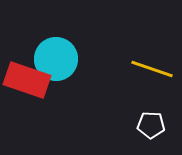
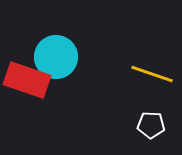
cyan circle: moved 2 px up
yellow line: moved 5 px down
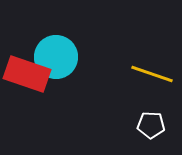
red rectangle: moved 6 px up
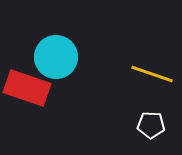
red rectangle: moved 14 px down
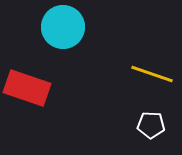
cyan circle: moved 7 px right, 30 px up
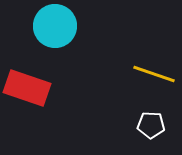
cyan circle: moved 8 px left, 1 px up
yellow line: moved 2 px right
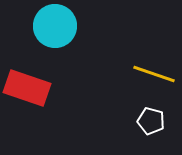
white pentagon: moved 4 px up; rotated 12 degrees clockwise
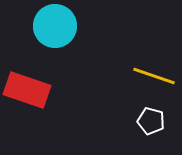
yellow line: moved 2 px down
red rectangle: moved 2 px down
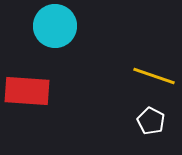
red rectangle: moved 1 px down; rotated 15 degrees counterclockwise
white pentagon: rotated 12 degrees clockwise
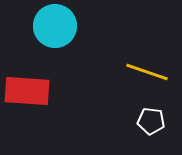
yellow line: moved 7 px left, 4 px up
white pentagon: rotated 20 degrees counterclockwise
